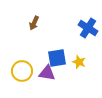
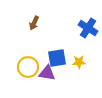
yellow star: rotated 24 degrees counterclockwise
yellow circle: moved 6 px right, 4 px up
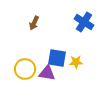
blue cross: moved 4 px left, 6 px up
blue square: rotated 18 degrees clockwise
yellow star: moved 3 px left
yellow circle: moved 3 px left, 2 px down
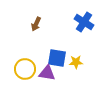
brown arrow: moved 2 px right, 1 px down
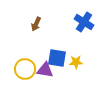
purple triangle: moved 2 px left, 3 px up
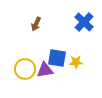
blue cross: rotated 12 degrees clockwise
purple triangle: rotated 18 degrees counterclockwise
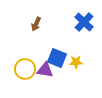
blue square: rotated 12 degrees clockwise
purple triangle: rotated 18 degrees clockwise
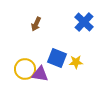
purple triangle: moved 5 px left, 4 px down
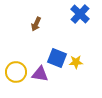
blue cross: moved 4 px left, 8 px up
yellow circle: moved 9 px left, 3 px down
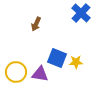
blue cross: moved 1 px right, 1 px up
